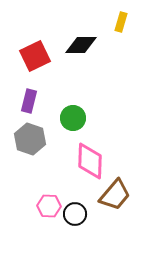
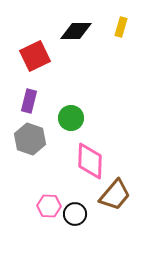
yellow rectangle: moved 5 px down
black diamond: moved 5 px left, 14 px up
green circle: moved 2 px left
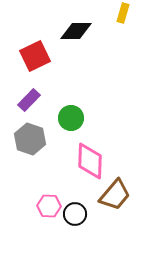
yellow rectangle: moved 2 px right, 14 px up
purple rectangle: moved 1 px up; rotated 30 degrees clockwise
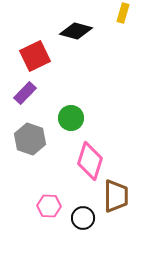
black diamond: rotated 16 degrees clockwise
purple rectangle: moved 4 px left, 7 px up
pink diamond: rotated 15 degrees clockwise
brown trapezoid: moved 1 px right, 1 px down; rotated 40 degrees counterclockwise
black circle: moved 8 px right, 4 px down
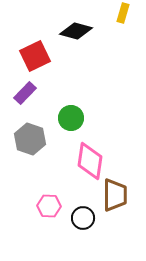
pink diamond: rotated 9 degrees counterclockwise
brown trapezoid: moved 1 px left, 1 px up
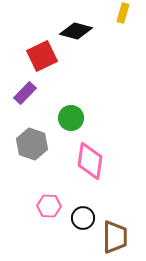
red square: moved 7 px right
gray hexagon: moved 2 px right, 5 px down
brown trapezoid: moved 42 px down
